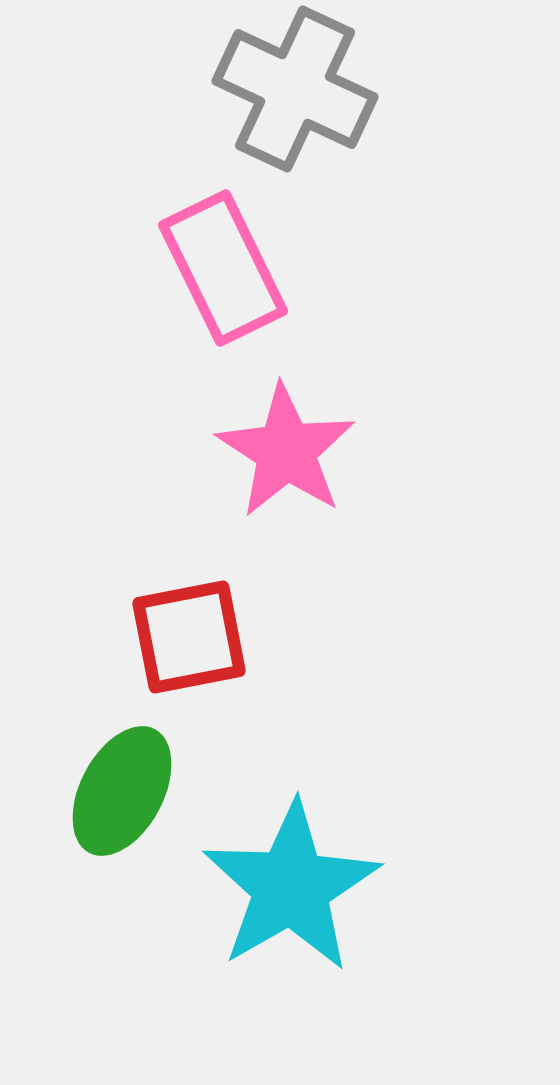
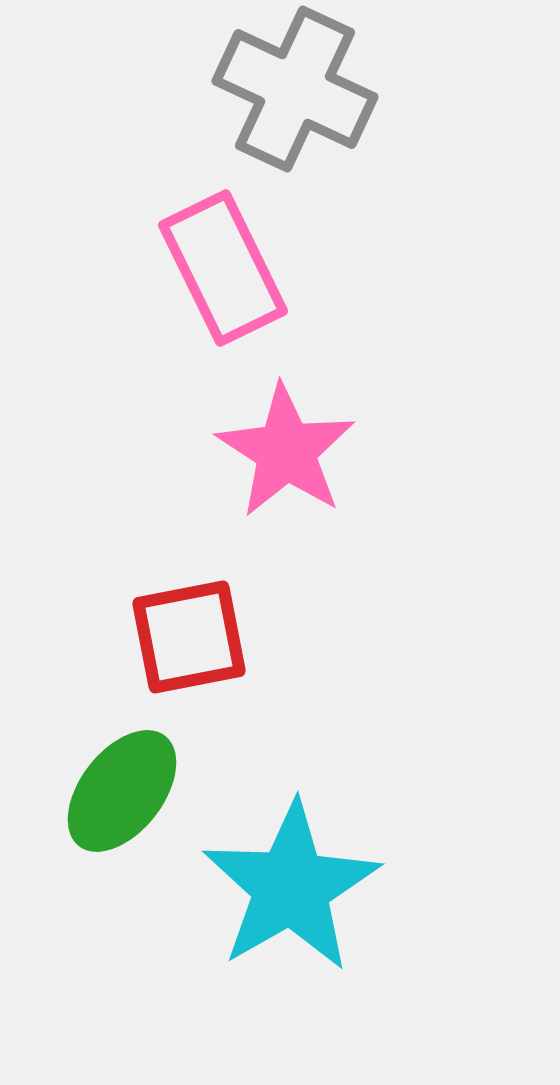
green ellipse: rotated 10 degrees clockwise
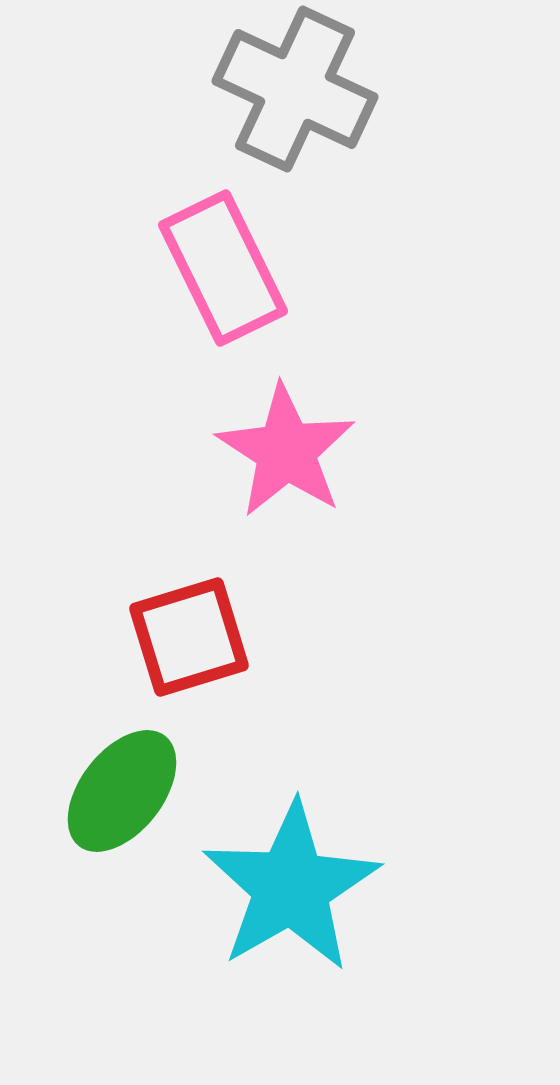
red square: rotated 6 degrees counterclockwise
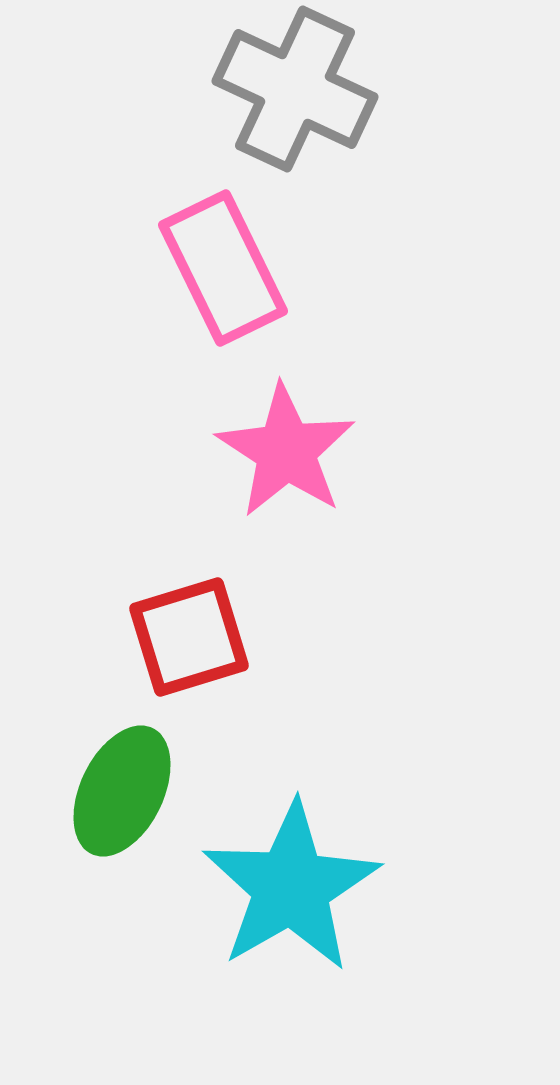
green ellipse: rotated 12 degrees counterclockwise
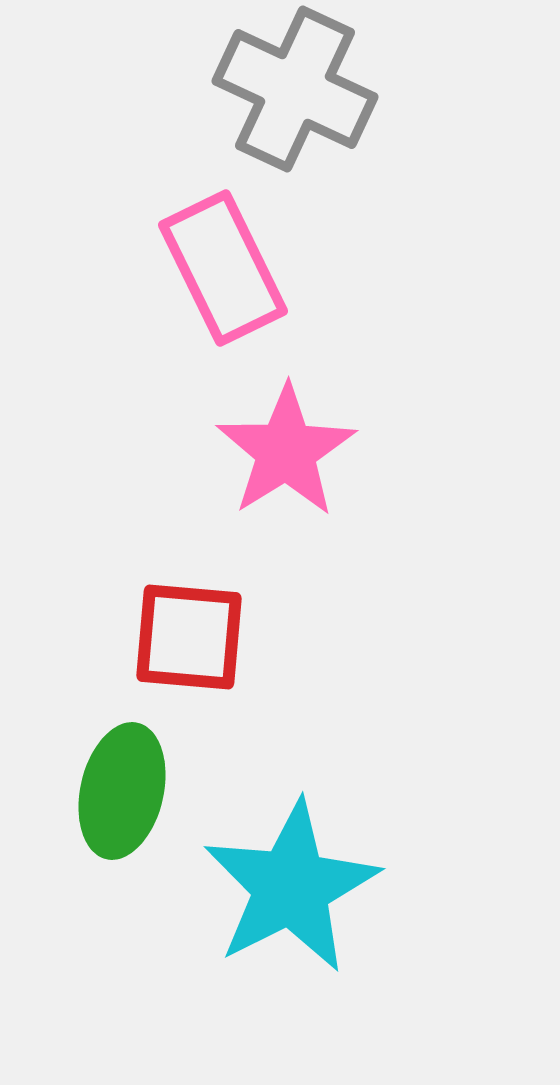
pink star: rotated 7 degrees clockwise
red square: rotated 22 degrees clockwise
green ellipse: rotated 13 degrees counterclockwise
cyan star: rotated 3 degrees clockwise
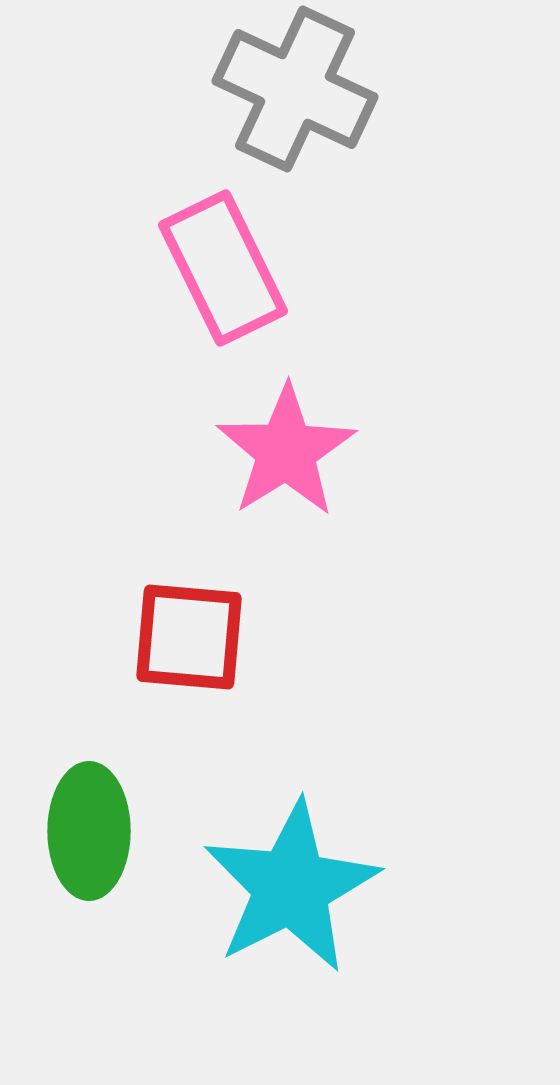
green ellipse: moved 33 px left, 40 px down; rotated 13 degrees counterclockwise
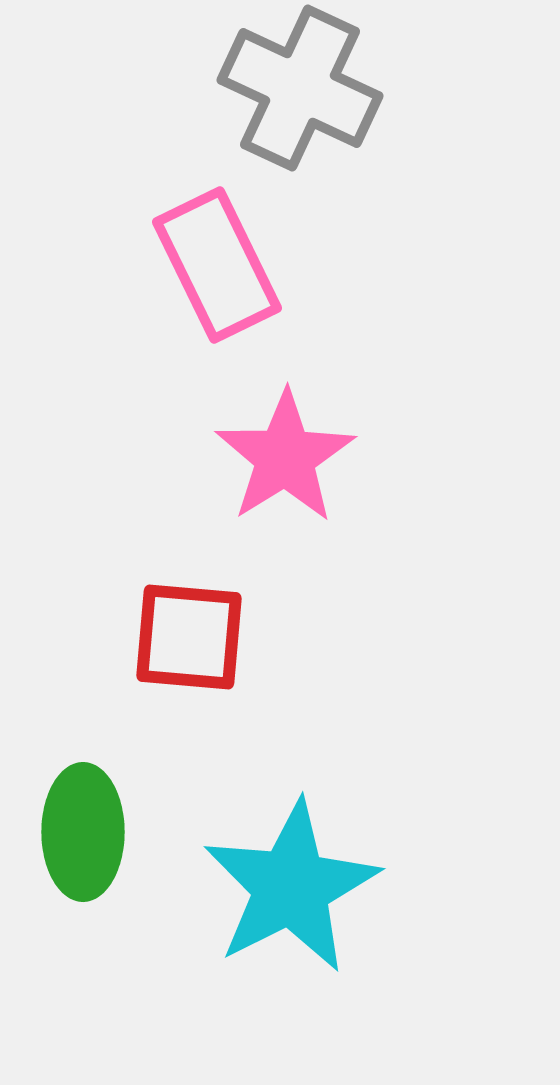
gray cross: moved 5 px right, 1 px up
pink rectangle: moved 6 px left, 3 px up
pink star: moved 1 px left, 6 px down
green ellipse: moved 6 px left, 1 px down
